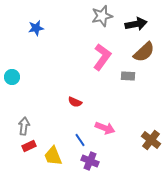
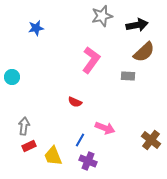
black arrow: moved 1 px right, 1 px down
pink L-shape: moved 11 px left, 3 px down
blue line: rotated 64 degrees clockwise
purple cross: moved 2 px left
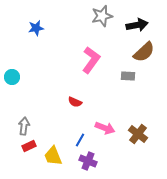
brown cross: moved 13 px left, 6 px up
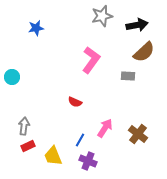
pink arrow: rotated 78 degrees counterclockwise
red rectangle: moved 1 px left
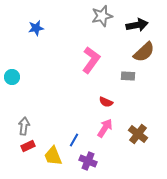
red semicircle: moved 31 px right
blue line: moved 6 px left
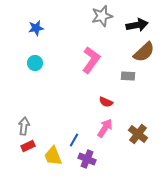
cyan circle: moved 23 px right, 14 px up
purple cross: moved 1 px left, 2 px up
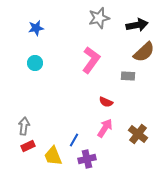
gray star: moved 3 px left, 2 px down
purple cross: rotated 36 degrees counterclockwise
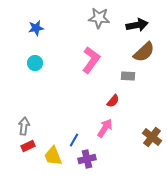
gray star: rotated 20 degrees clockwise
red semicircle: moved 7 px right, 1 px up; rotated 72 degrees counterclockwise
brown cross: moved 14 px right, 3 px down
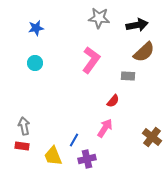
gray arrow: rotated 18 degrees counterclockwise
red rectangle: moved 6 px left; rotated 32 degrees clockwise
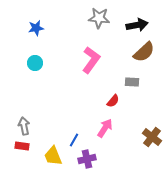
gray rectangle: moved 4 px right, 6 px down
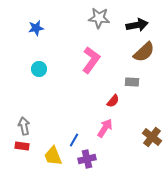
cyan circle: moved 4 px right, 6 px down
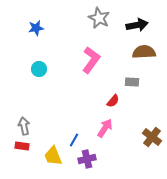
gray star: rotated 20 degrees clockwise
brown semicircle: rotated 140 degrees counterclockwise
